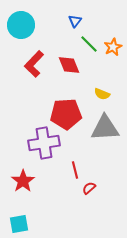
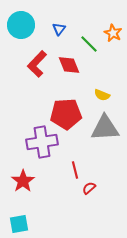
blue triangle: moved 16 px left, 8 px down
orange star: moved 14 px up; rotated 18 degrees counterclockwise
red L-shape: moved 3 px right
yellow semicircle: moved 1 px down
purple cross: moved 2 px left, 1 px up
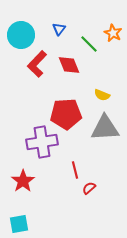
cyan circle: moved 10 px down
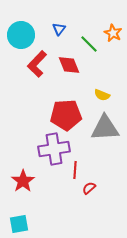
red pentagon: moved 1 px down
purple cross: moved 12 px right, 7 px down
red line: rotated 18 degrees clockwise
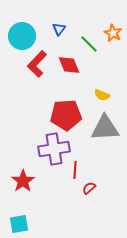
cyan circle: moved 1 px right, 1 px down
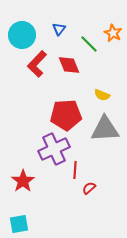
cyan circle: moved 1 px up
gray triangle: moved 1 px down
purple cross: rotated 16 degrees counterclockwise
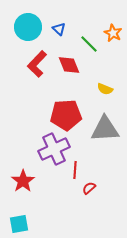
blue triangle: rotated 24 degrees counterclockwise
cyan circle: moved 6 px right, 8 px up
yellow semicircle: moved 3 px right, 6 px up
